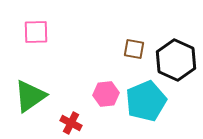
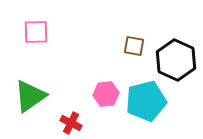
brown square: moved 3 px up
cyan pentagon: rotated 9 degrees clockwise
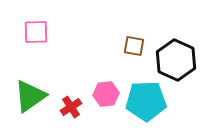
cyan pentagon: rotated 12 degrees clockwise
red cross: moved 16 px up; rotated 30 degrees clockwise
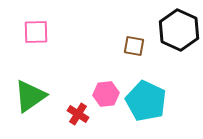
black hexagon: moved 3 px right, 30 px up
cyan pentagon: rotated 27 degrees clockwise
red cross: moved 7 px right, 7 px down; rotated 25 degrees counterclockwise
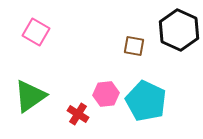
pink square: rotated 32 degrees clockwise
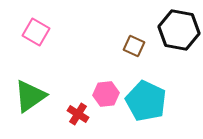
black hexagon: rotated 15 degrees counterclockwise
brown square: rotated 15 degrees clockwise
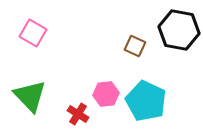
pink square: moved 3 px left, 1 px down
brown square: moved 1 px right
green triangle: rotated 39 degrees counterclockwise
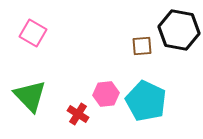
brown square: moved 7 px right; rotated 30 degrees counterclockwise
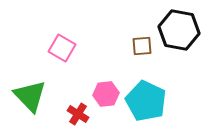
pink square: moved 29 px right, 15 px down
